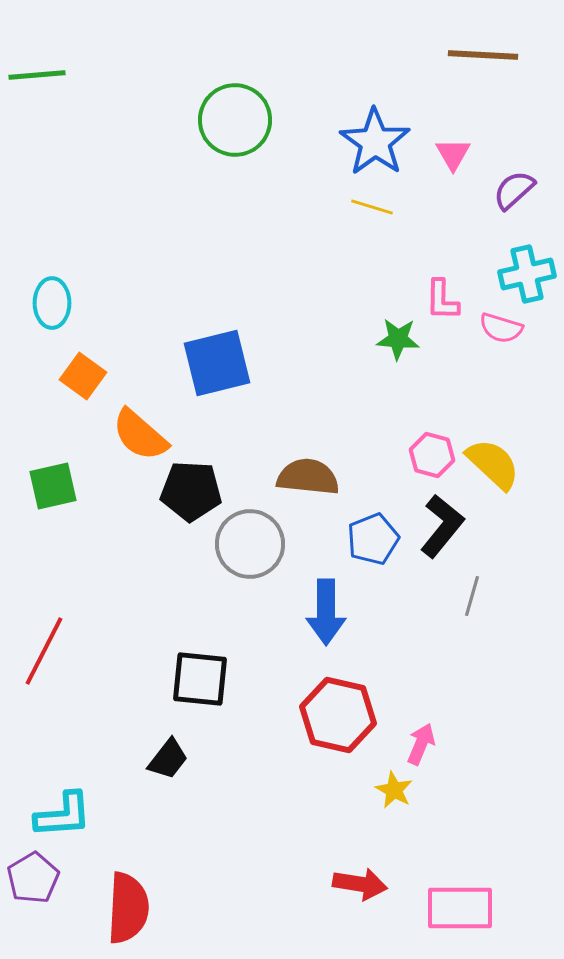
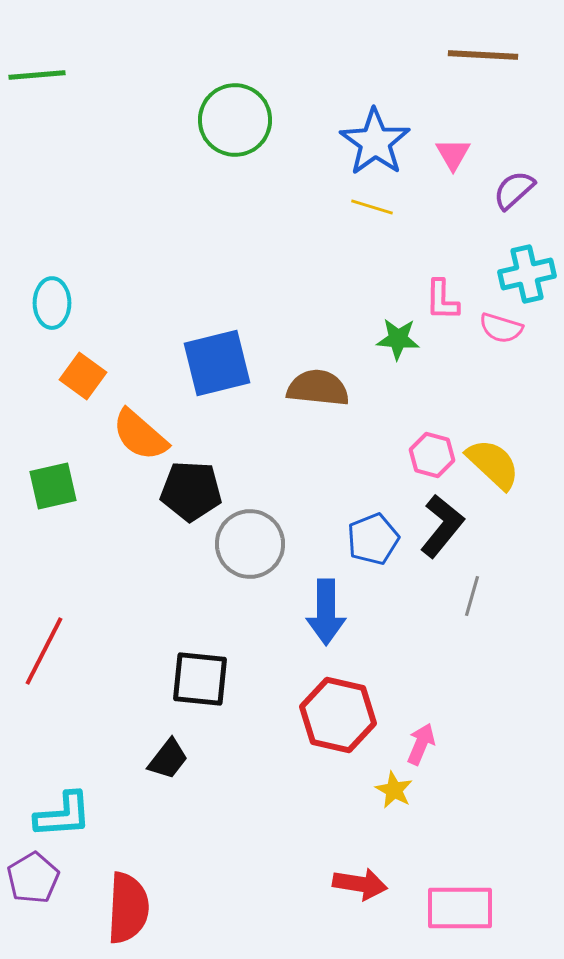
brown semicircle: moved 10 px right, 89 px up
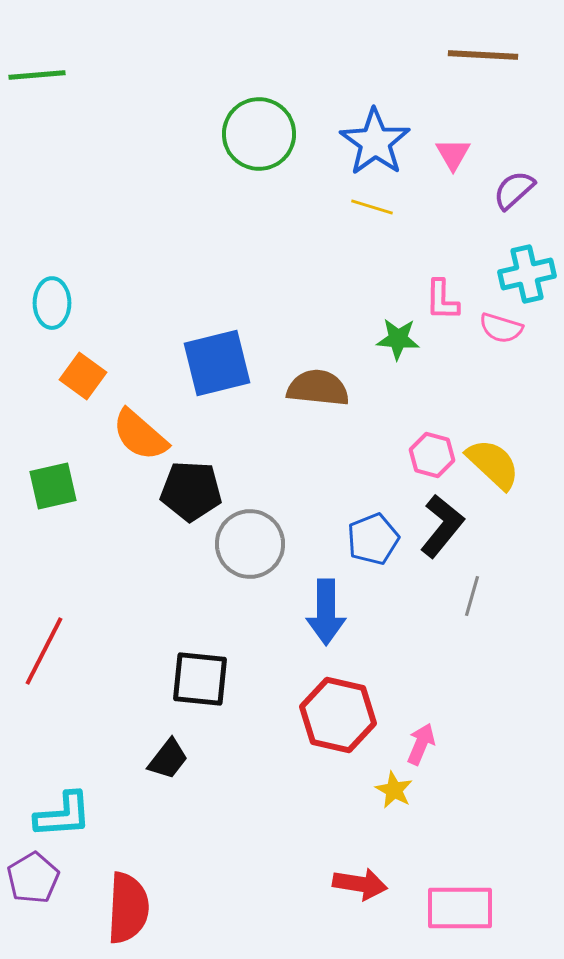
green circle: moved 24 px right, 14 px down
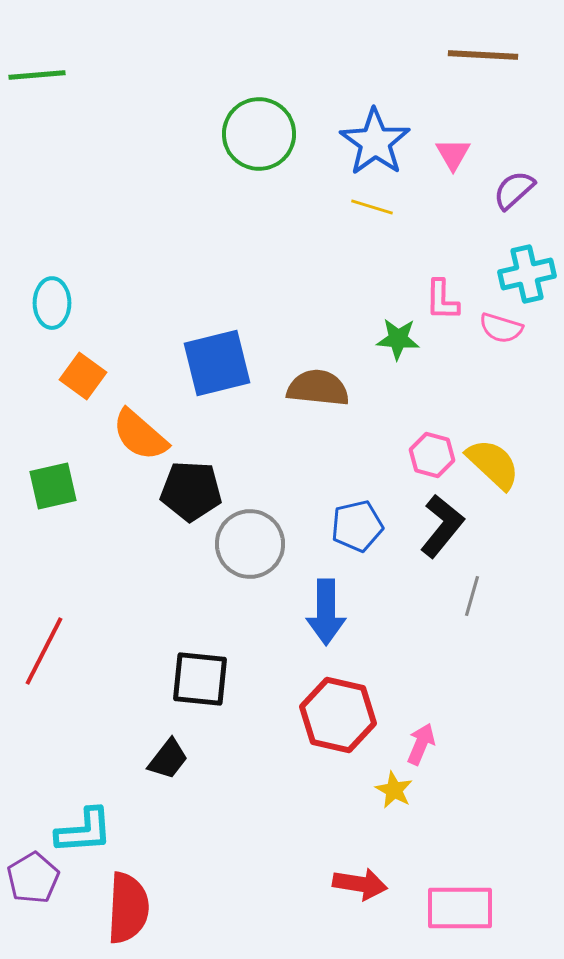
blue pentagon: moved 16 px left, 13 px up; rotated 9 degrees clockwise
cyan L-shape: moved 21 px right, 16 px down
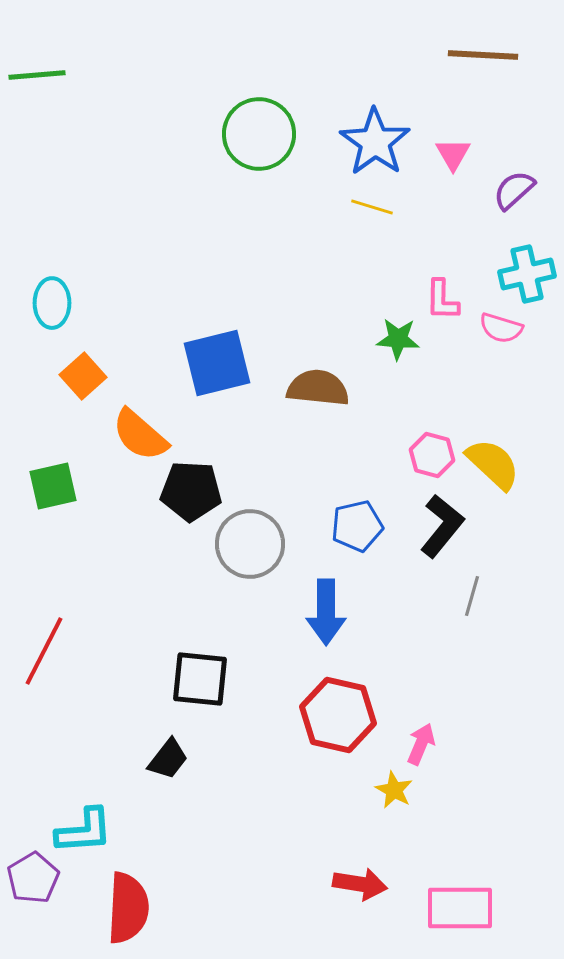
orange square: rotated 12 degrees clockwise
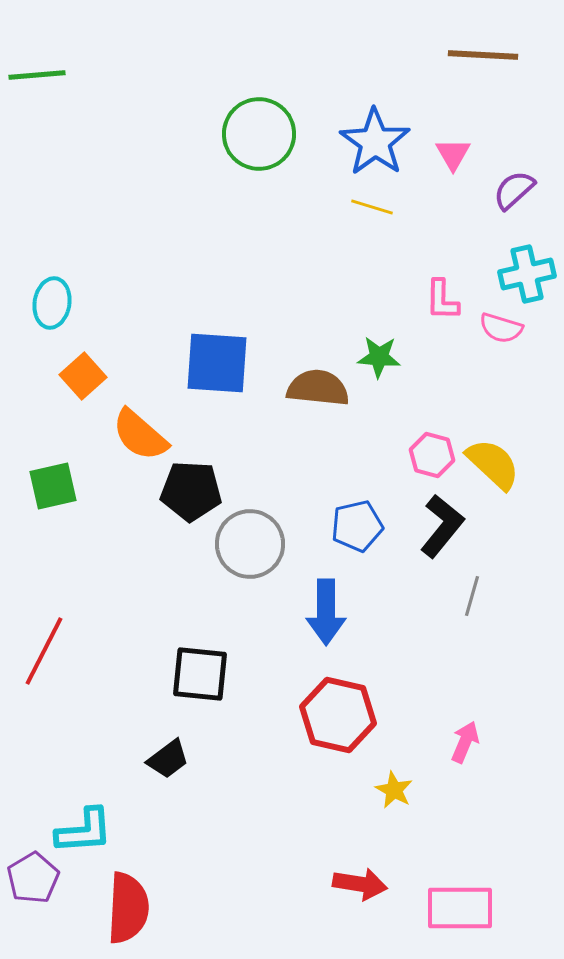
cyan ellipse: rotated 9 degrees clockwise
green star: moved 19 px left, 18 px down
blue square: rotated 18 degrees clockwise
black square: moved 5 px up
pink arrow: moved 44 px right, 2 px up
black trapezoid: rotated 15 degrees clockwise
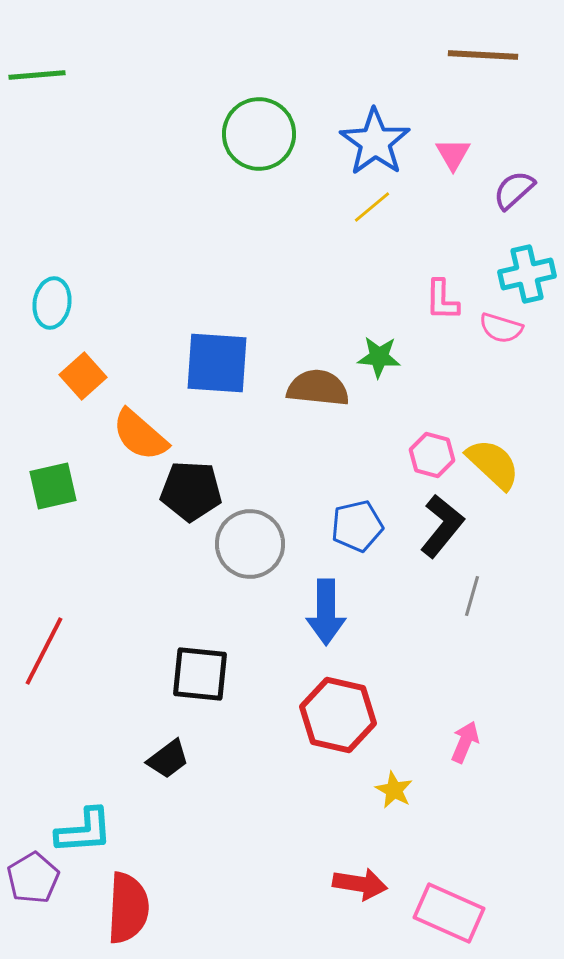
yellow line: rotated 57 degrees counterclockwise
pink rectangle: moved 11 px left, 5 px down; rotated 24 degrees clockwise
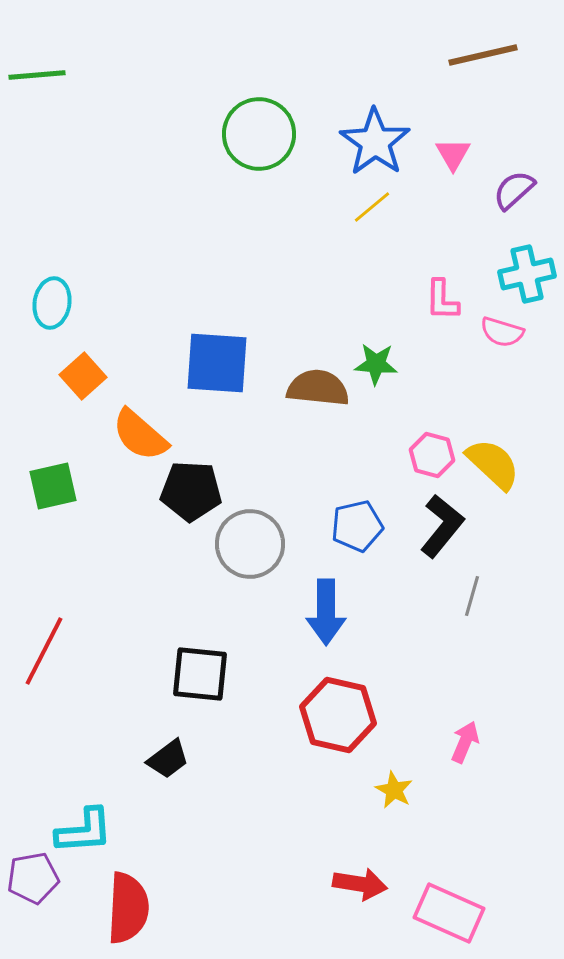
brown line: rotated 16 degrees counterclockwise
pink semicircle: moved 1 px right, 4 px down
green star: moved 3 px left, 7 px down
purple pentagon: rotated 21 degrees clockwise
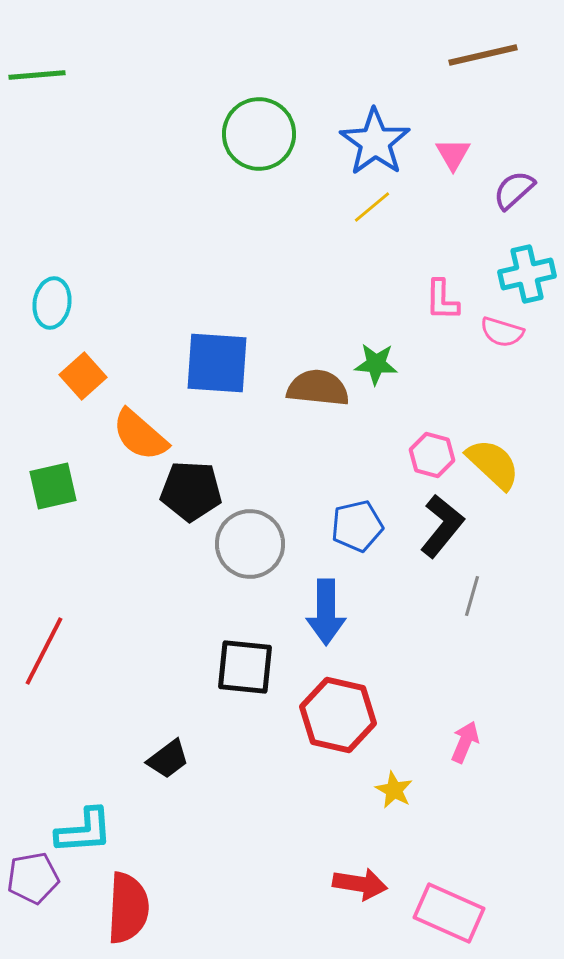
black square: moved 45 px right, 7 px up
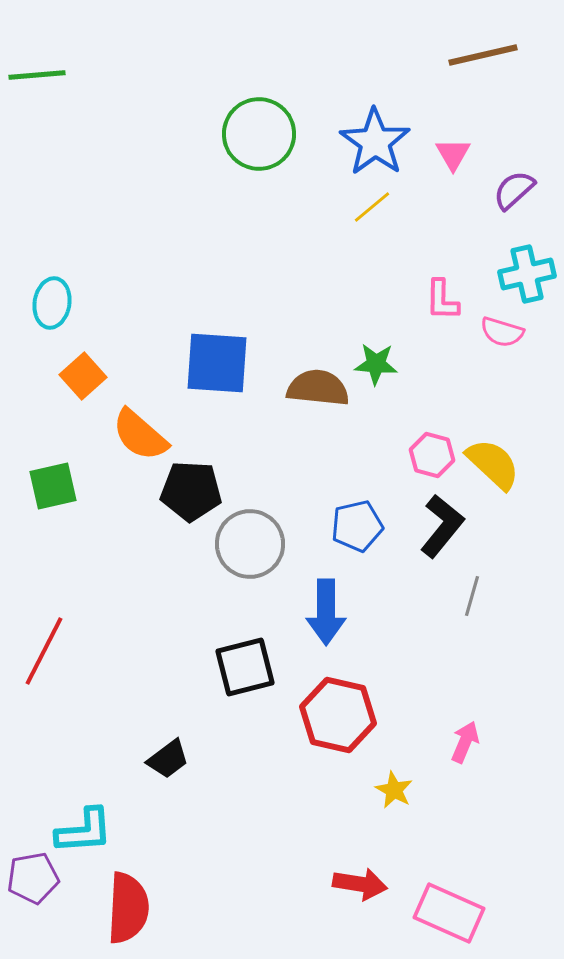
black square: rotated 20 degrees counterclockwise
